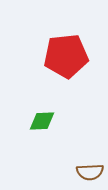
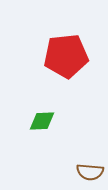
brown semicircle: rotated 8 degrees clockwise
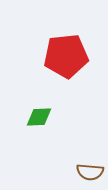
green diamond: moved 3 px left, 4 px up
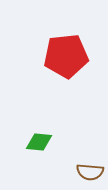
green diamond: moved 25 px down; rotated 8 degrees clockwise
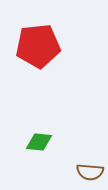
red pentagon: moved 28 px left, 10 px up
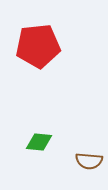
brown semicircle: moved 1 px left, 11 px up
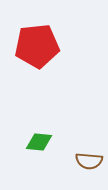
red pentagon: moved 1 px left
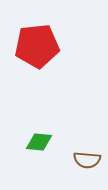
brown semicircle: moved 2 px left, 1 px up
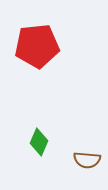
green diamond: rotated 72 degrees counterclockwise
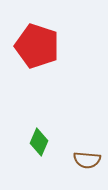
red pentagon: rotated 24 degrees clockwise
